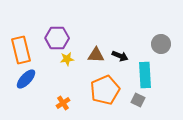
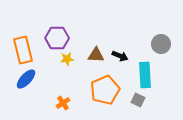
orange rectangle: moved 2 px right
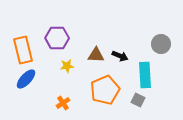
yellow star: moved 7 px down
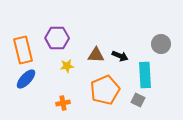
orange cross: rotated 24 degrees clockwise
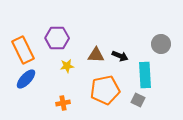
orange rectangle: rotated 12 degrees counterclockwise
orange pentagon: rotated 12 degrees clockwise
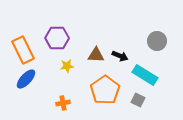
gray circle: moved 4 px left, 3 px up
cyan rectangle: rotated 55 degrees counterclockwise
orange pentagon: rotated 24 degrees counterclockwise
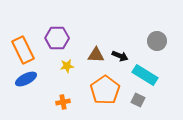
blue ellipse: rotated 20 degrees clockwise
orange cross: moved 1 px up
